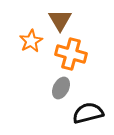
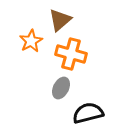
brown triangle: rotated 20 degrees clockwise
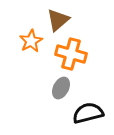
brown triangle: moved 2 px left
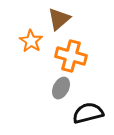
brown triangle: moved 1 px right, 1 px up
orange star: rotated 10 degrees counterclockwise
orange cross: moved 2 px down
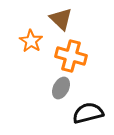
brown triangle: moved 2 px right; rotated 35 degrees counterclockwise
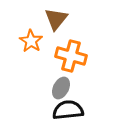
brown triangle: moved 5 px left; rotated 25 degrees clockwise
black semicircle: moved 20 px left, 3 px up; rotated 8 degrees clockwise
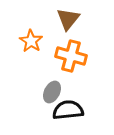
brown triangle: moved 12 px right
gray ellipse: moved 9 px left, 4 px down
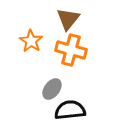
orange cross: moved 6 px up
gray ellipse: moved 3 px up; rotated 10 degrees clockwise
black semicircle: moved 2 px right
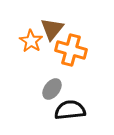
brown triangle: moved 16 px left, 10 px down
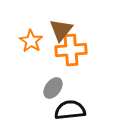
brown triangle: moved 9 px right, 1 px down
orange cross: rotated 20 degrees counterclockwise
gray ellipse: moved 1 px right, 1 px up
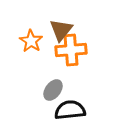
gray ellipse: moved 2 px down
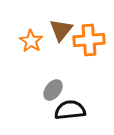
orange cross: moved 18 px right, 10 px up
